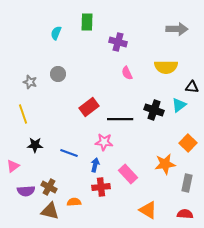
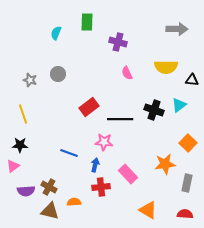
gray star: moved 2 px up
black triangle: moved 7 px up
black star: moved 15 px left
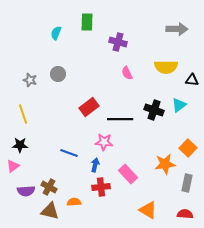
orange square: moved 5 px down
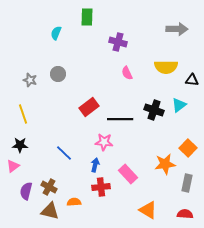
green rectangle: moved 5 px up
blue line: moved 5 px left; rotated 24 degrees clockwise
purple semicircle: rotated 108 degrees clockwise
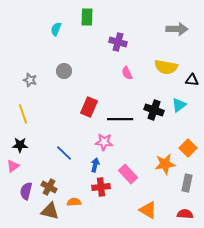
cyan semicircle: moved 4 px up
yellow semicircle: rotated 10 degrees clockwise
gray circle: moved 6 px right, 3 px up
red rectangle: rotated 30 degrees counterclockwise
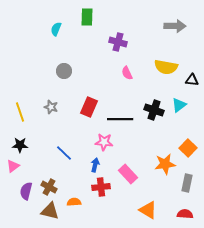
gray arrow: moved 2 px left, 3 px up
gray star: moved 21 px right, 27 px down
yellow line: moved 3 px left, 2 px up
